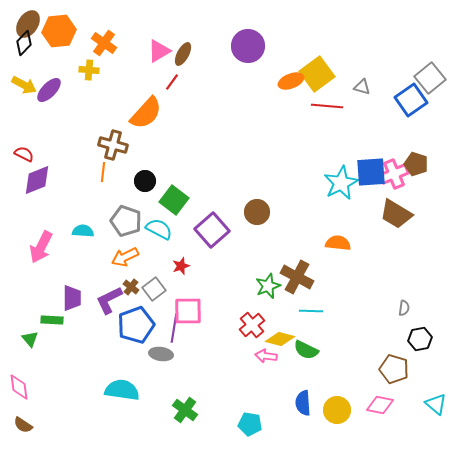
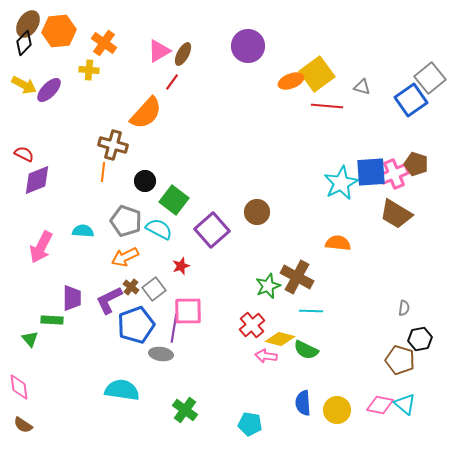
brown pentagon at (394, 369): moved 6 px right, 9 px up
cyan triangle at (436, 404): moved 31 px left
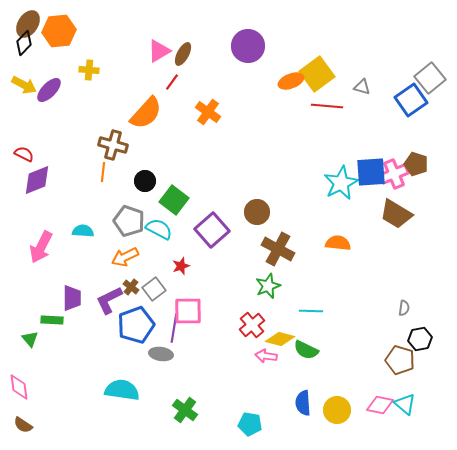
orange cross at (104, 43): moved 104 px right, 69 px down
gray pentagon at (126, 221): moved 3 px right
brown cross at (297, 277): moved 19 px left, 28 px up
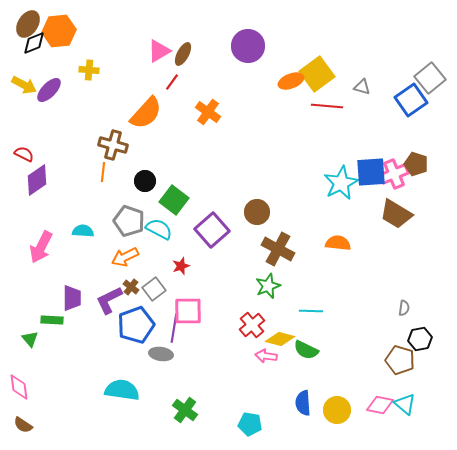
black diamond at (24, 43): moved 10 px right; rotated 25 degrees clockwise
purple diamond at (37, 180): rotated 12 degrees counterclockwise
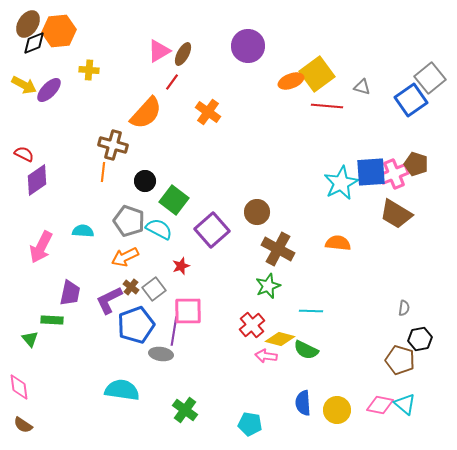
purple trapezoid at (72, 298): moved 2 px left, 5 px up; rotated 12 degrees clockwise
purple line at (174, 328): moved 3 px down
